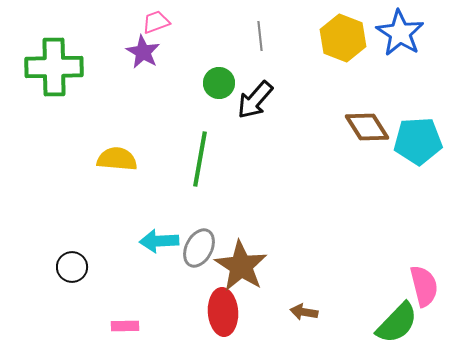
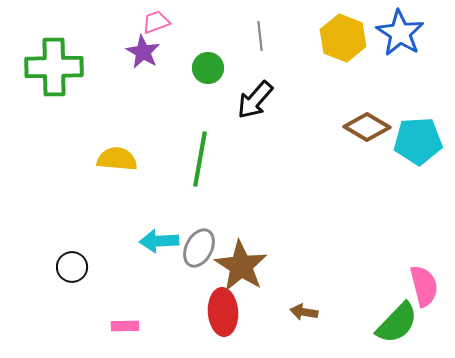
green circle: moved 11 px left, 15 px up
brown diamond: rotated 27 degrees counterclockwise
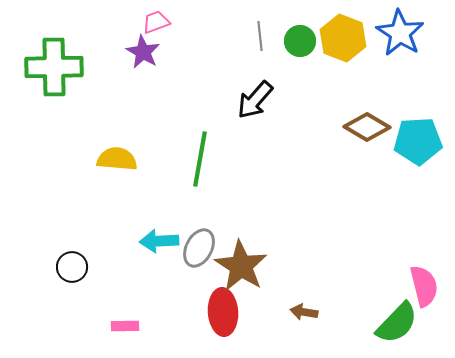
green circle: moved 92 px right, 27 px up
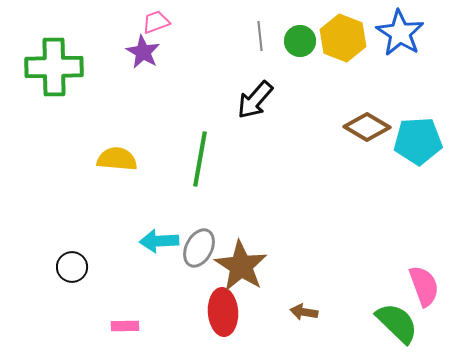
pink semicircle: rotated 6 degrees counterclockwise
green semicircle: rotated 90 degrees counterclockwise
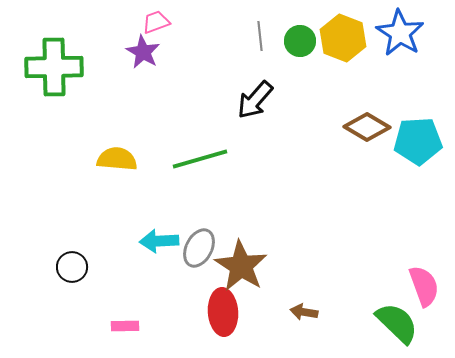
green line: rotated 64 degrees clockwise
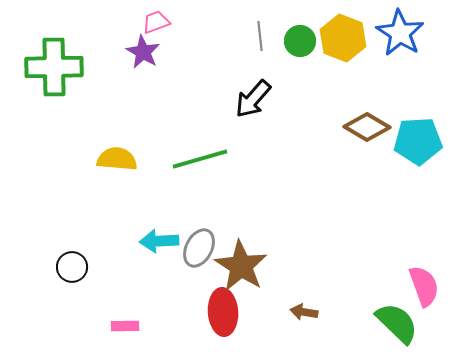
black arrow: moved 2 px left, 1 px up
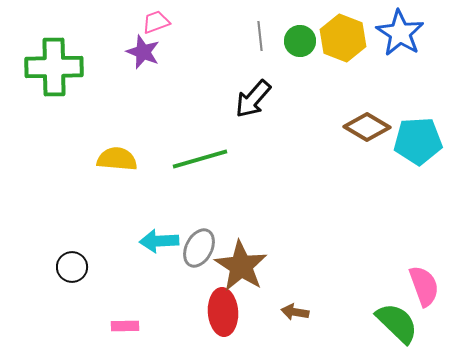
purple star: rotated 8 degrees counterclockwise
brown arrow: moved 9 px left
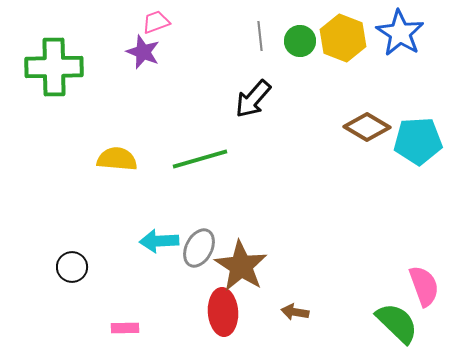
pink rectangle: moved 2 px down
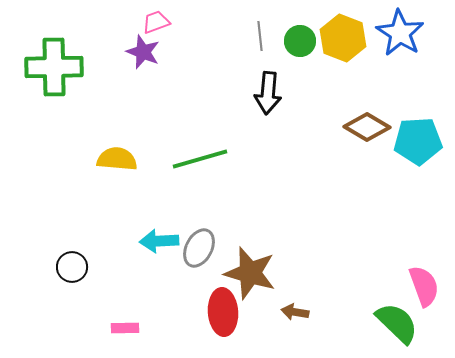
black arrow: moved 15 px right, 6 px up; rotated 36 degrees counterclockwise
brown star: moved 9 px right, 7 px down; rotated 16 degrees counterclockwise
